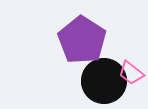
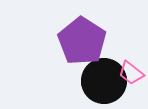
purple pentagon: moved 1 px down
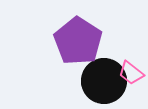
purple pentagon: moved 4 px left
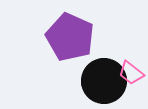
purple pentagon: moved 8 px left, 4 px up; rotated 9 degrees counterclockwise
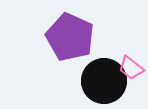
pink trapezoid: moved 5 px up
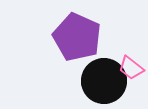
purple pentagon: moved 7 px right
